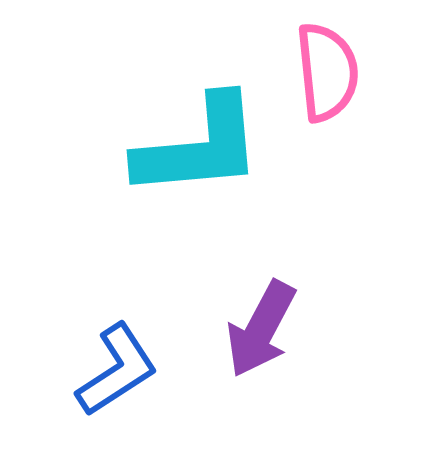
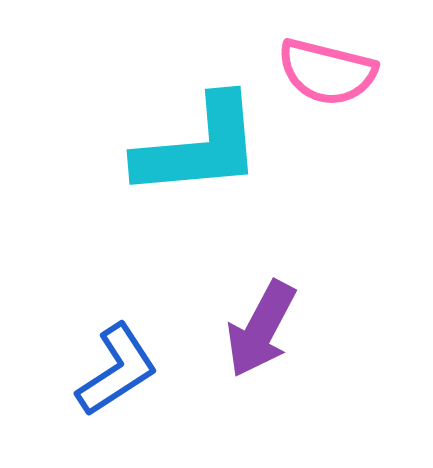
pink semicircle: rotated 110 degrees clockwise
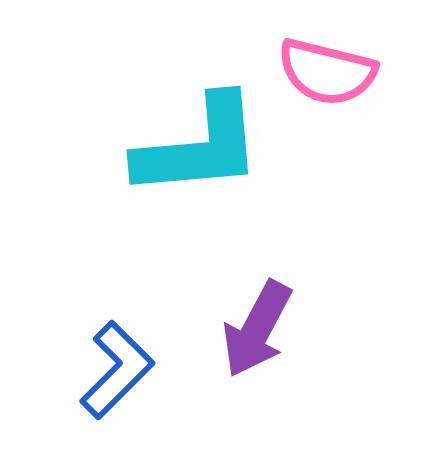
purple arrow: moved 4 px left
blue L-shape: rotated 12 degrees counterclockwise
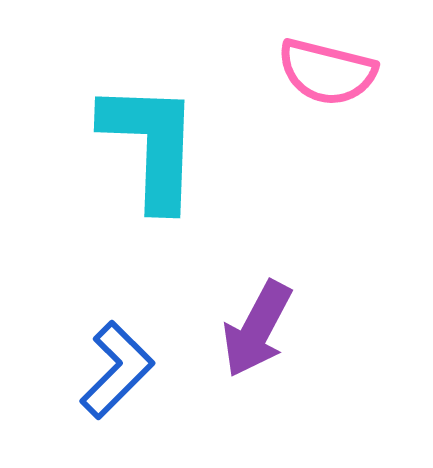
cyan L-shape: moved 48 px left, 2 px up; rotated 83 degrees counterclockwise
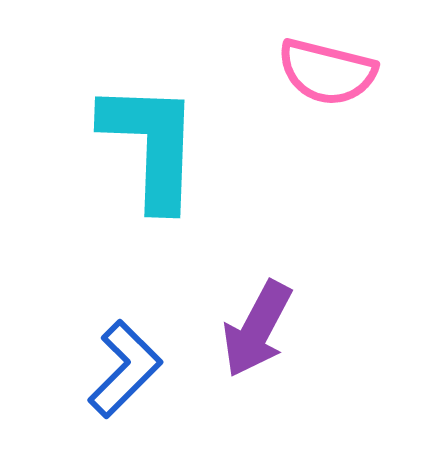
blue L-shape: moved 8 px right, 1 px up
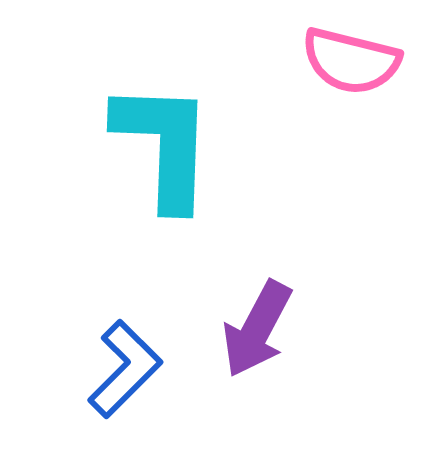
pink semicircle: moved 24 px right, 11 px up
cyan L-shape: moved 13 px right
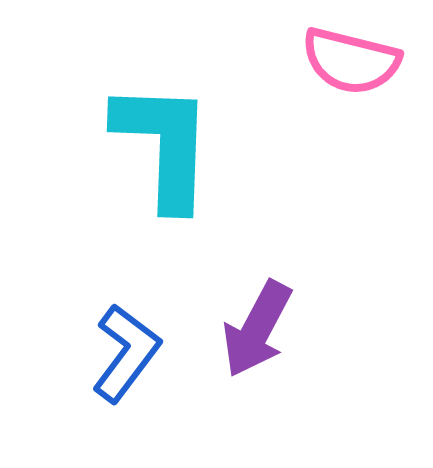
blue L-shape: moved 1 px right, 16 px up; rotated 8 degrees counterclockwise
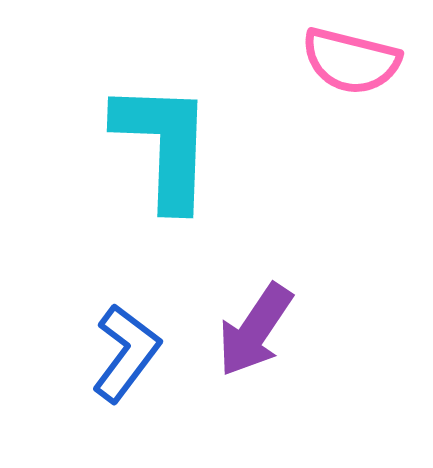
purple arrow: moved 2 px left, 1 px down; rotated 6 degrees clockwise
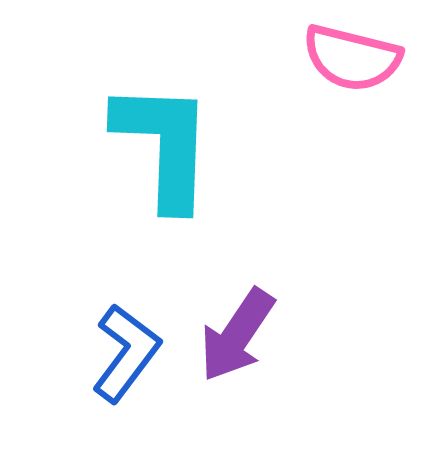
pink semicircle: moved 1 px right, 3 px up
purple arrow: moved 18 px left, 5 px down
